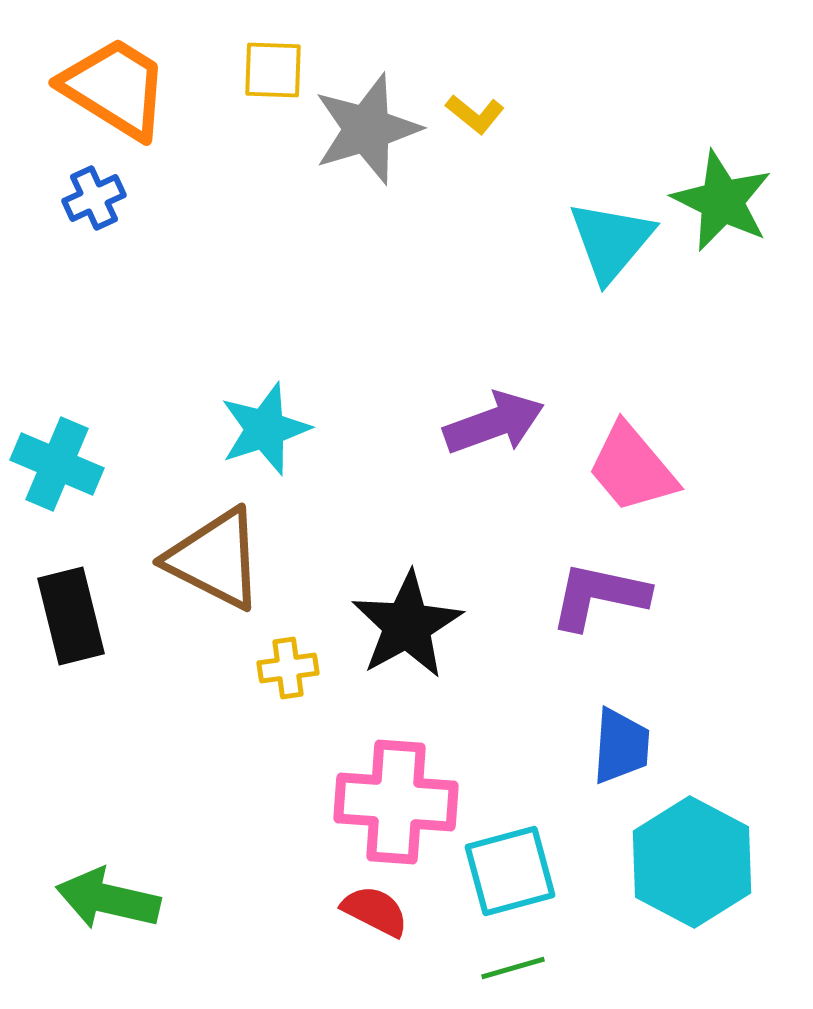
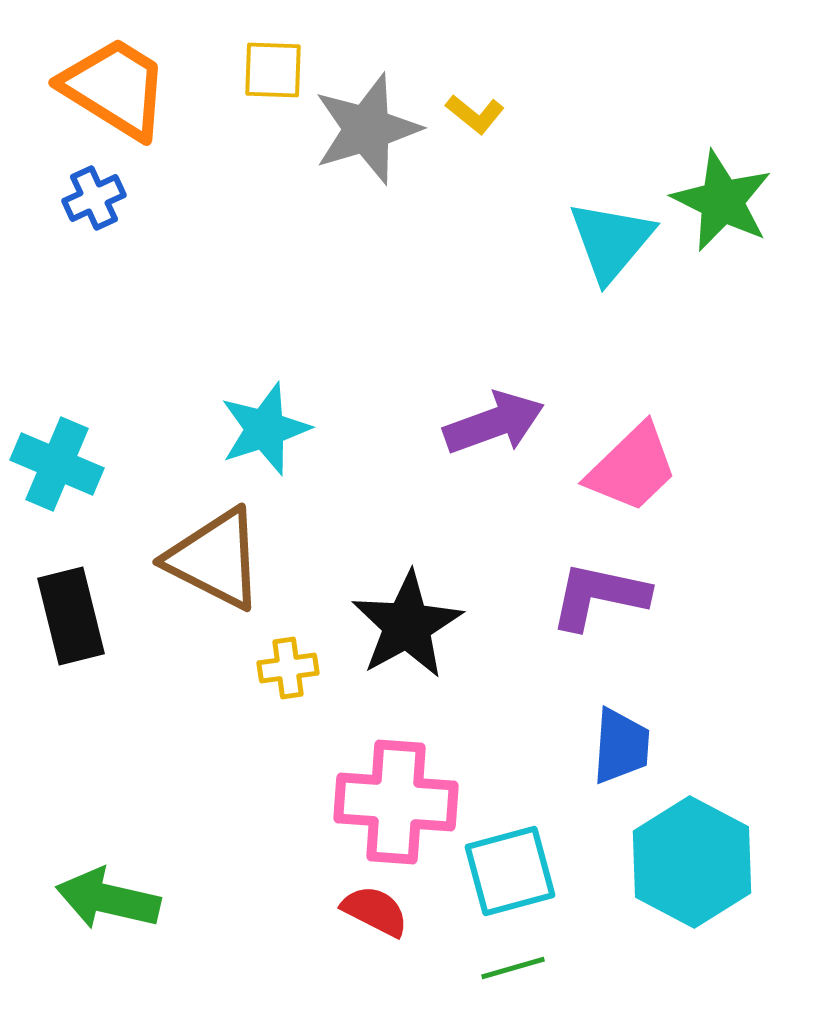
pink trapezoid: rotated 94 degrees counterclockwise
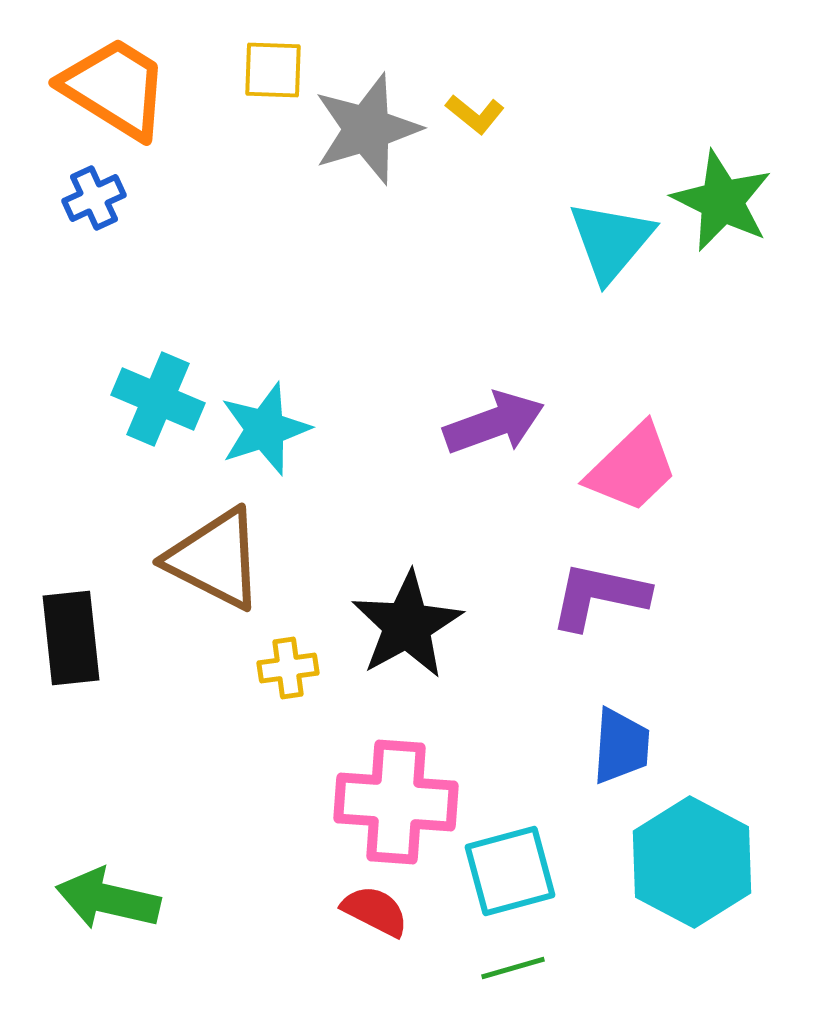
cyan cross: moved 101 px right, 65 px up
black rectangle: moved 22 px down; rotated 8 degrees clockwise
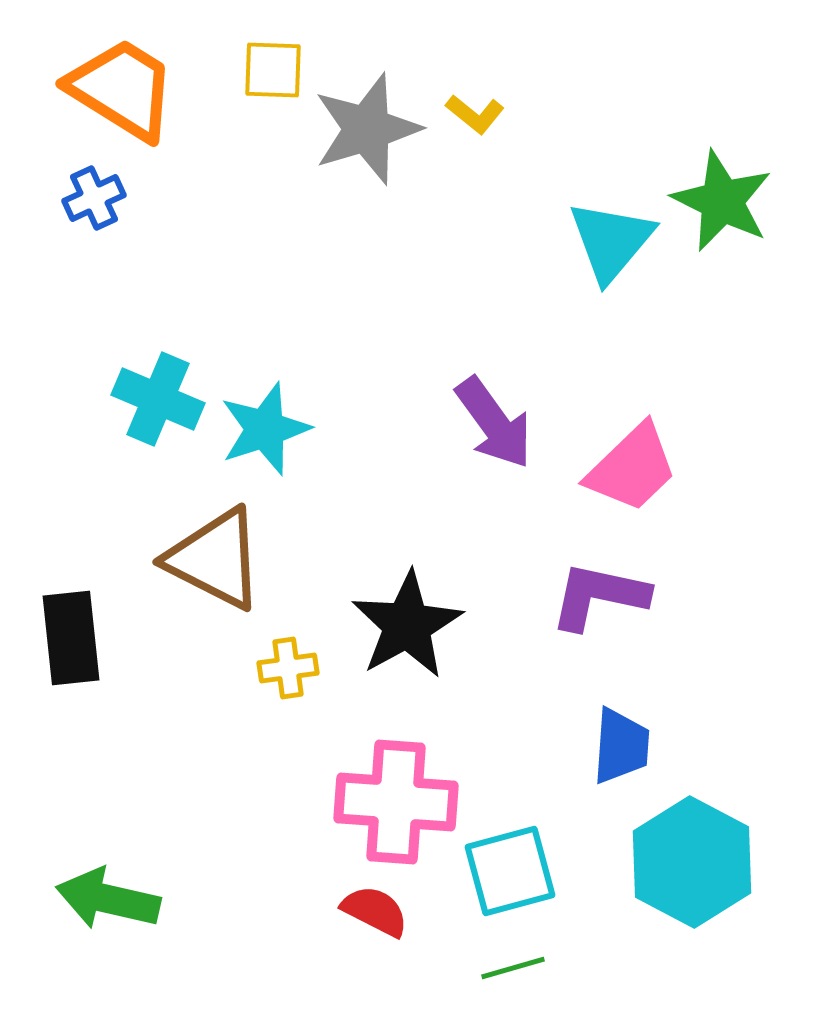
orange trapezoid: moved 7 px right, 1 px down
purple arrow: rotated 74 degrees clockwise
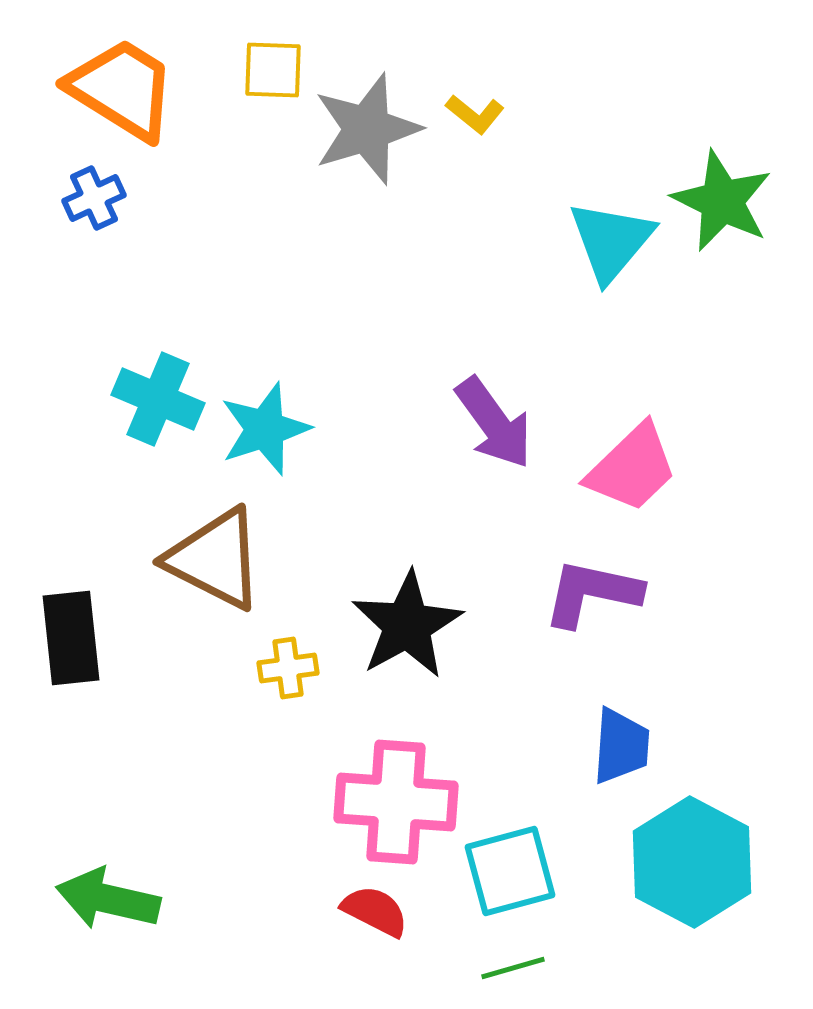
purple L-shape: moved 7 px left, 3 px up
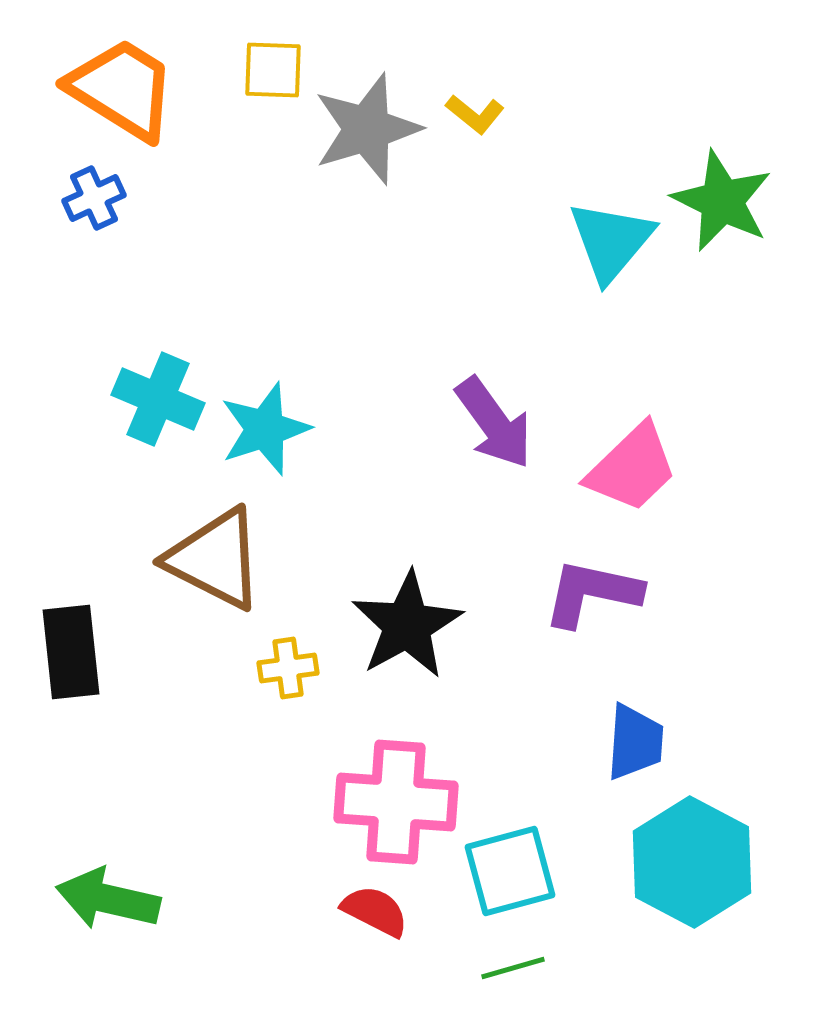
black rectangle: moved 14 px down
blue trapezoid: moved 14 px right, 4 px up
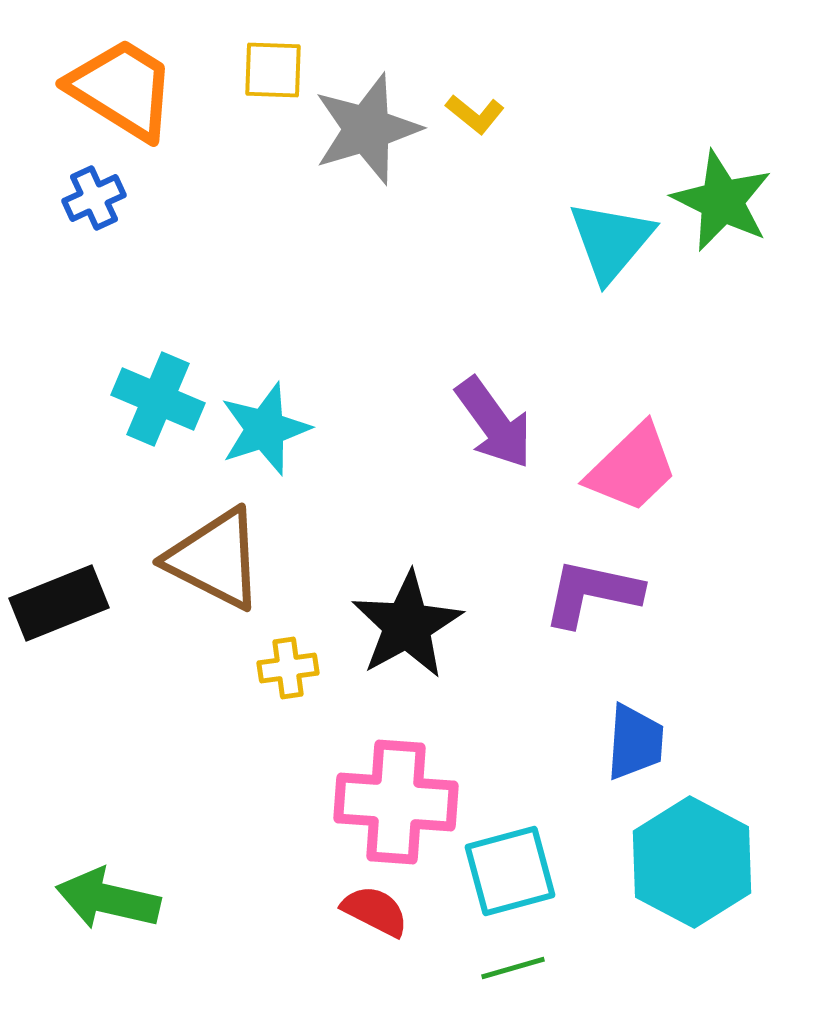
black rectangle: moved 12 px left, 49 px up; rotated 74 degrees clockwise
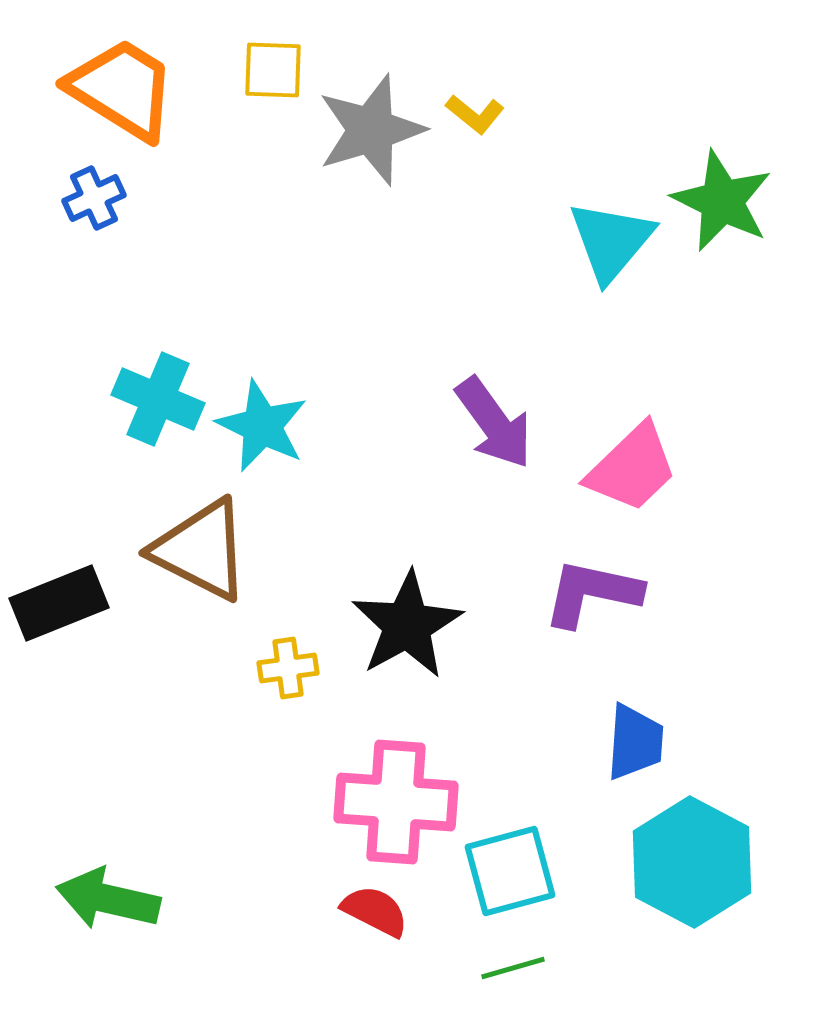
gray star: moved 4 px right, 1 px down
cyan star: moved 3 px left, 3 px up; rotated 28 degrees counterclockwise
brown triangle: moved 14 px left, 9 px up
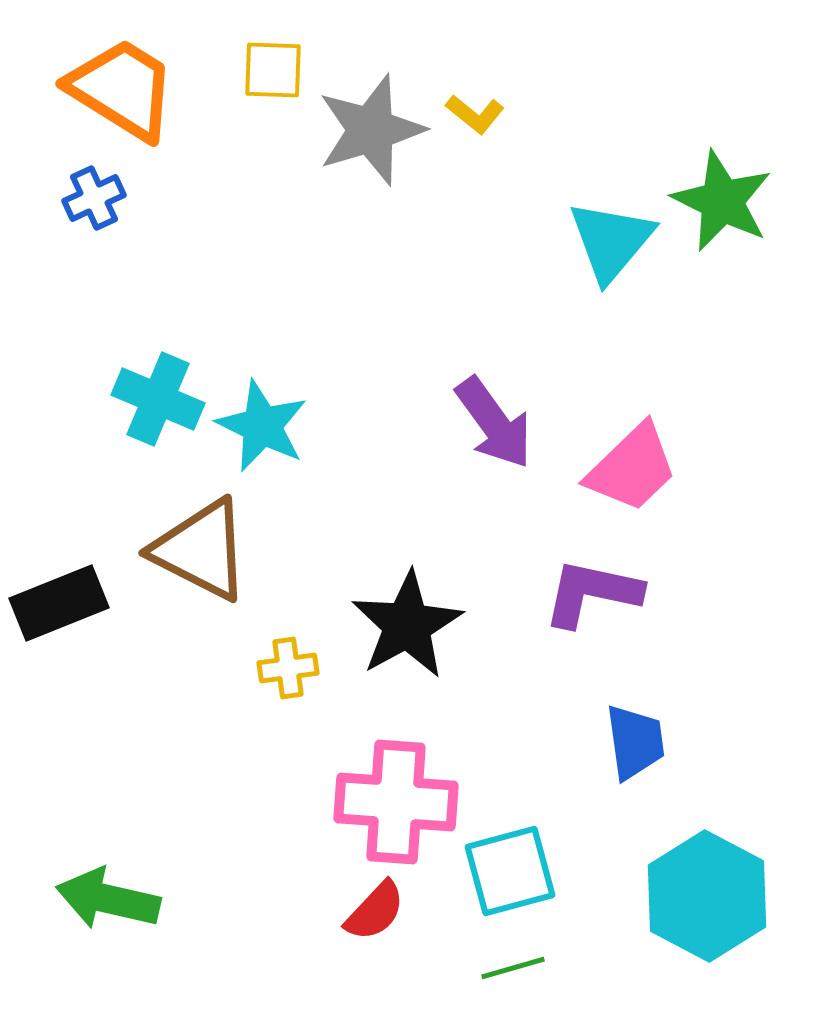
blue trapezoid: rotated 12 degrees counterclockwise
cyan hexagon: moved 15 px right, 34 px down
red semicircle: rotated 106 degrees clockwise
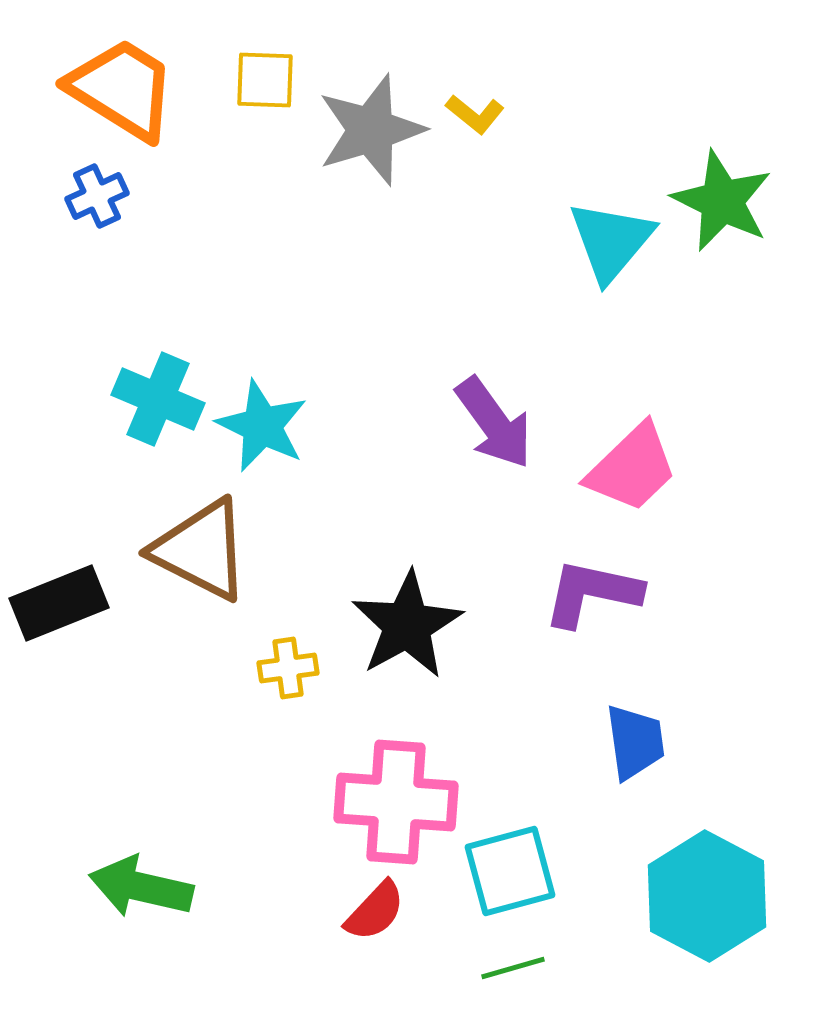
yellow square: moved 8 px left, 10 px down
blue cross: moved 3 px right, 2 px up
green arrow: moved 33 px right, 12 px up
